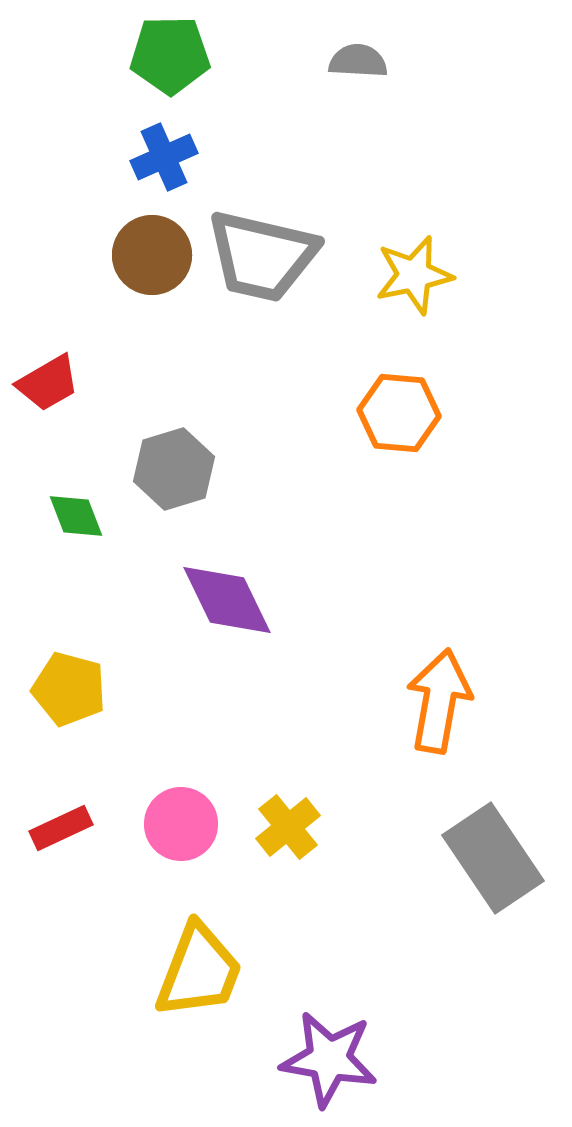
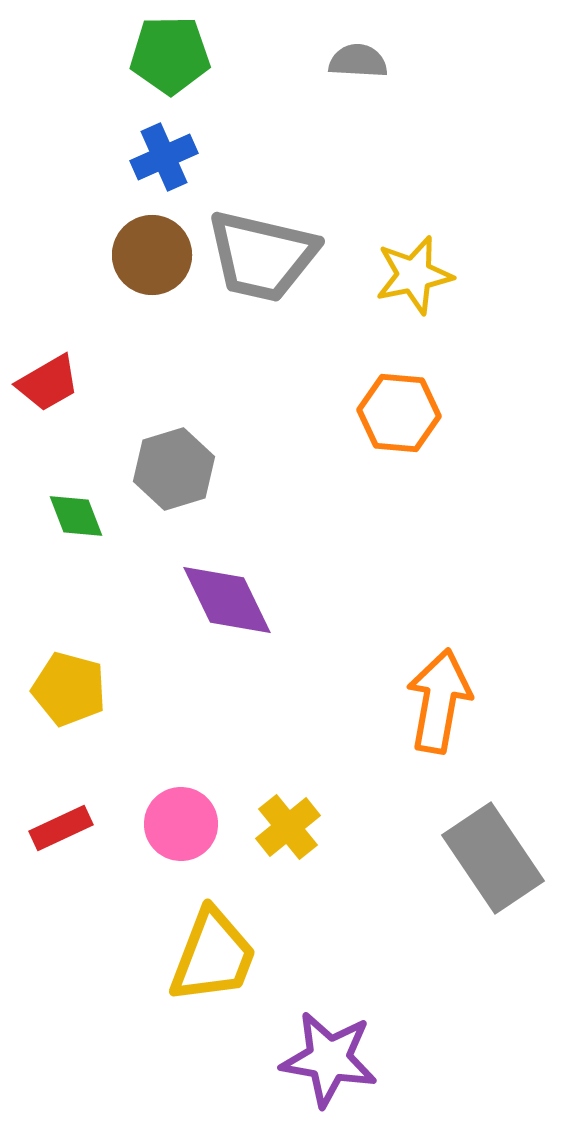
yellow trapezoid: moved 14 px right, 15 px up
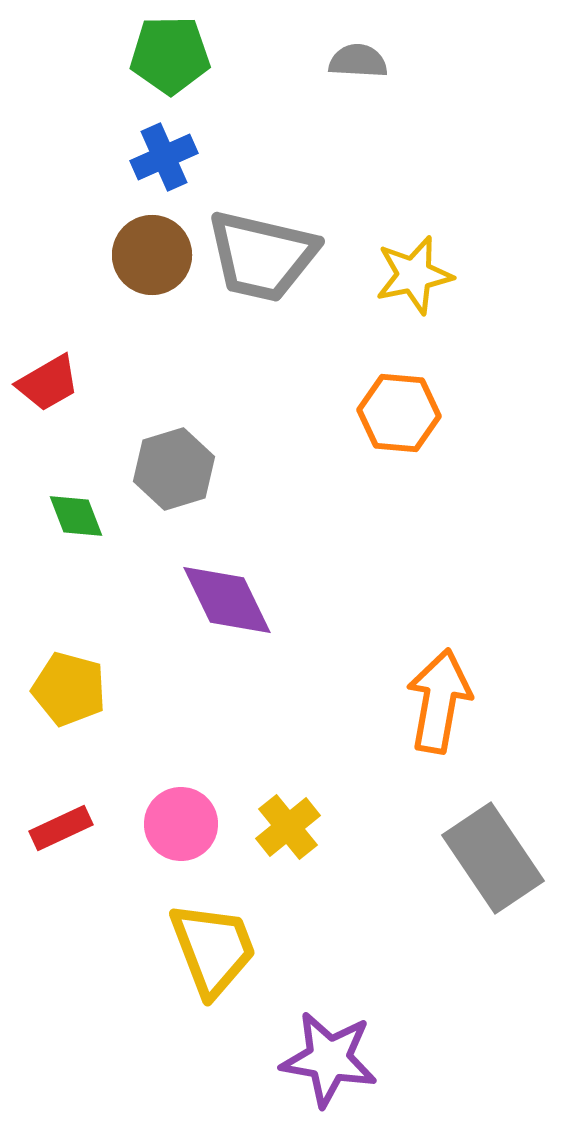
yellow trapezoid: moved 7 px up; rotated 42 degrees counterclockwise
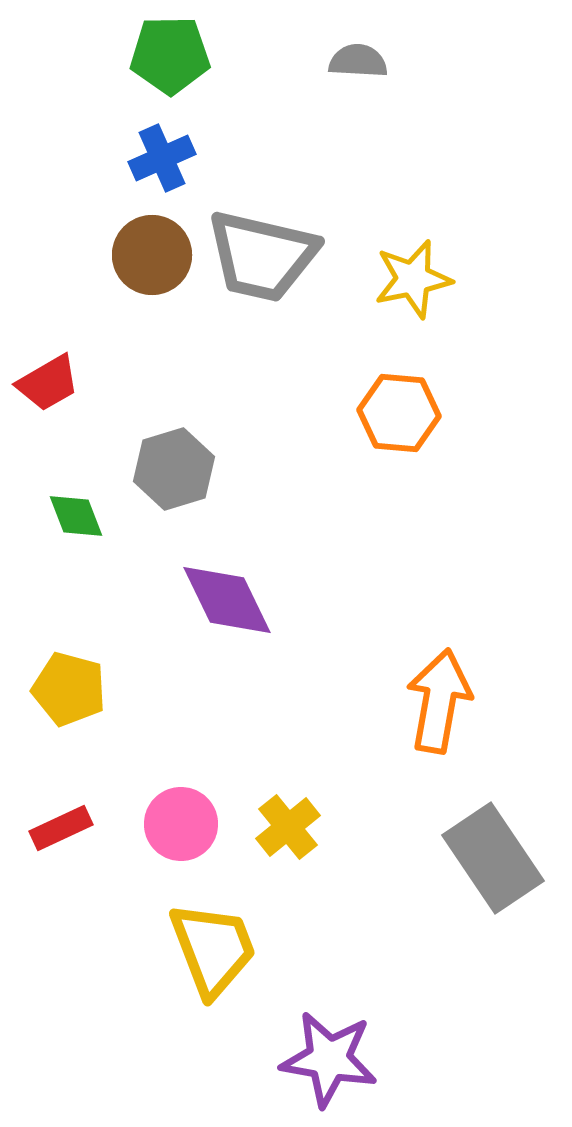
blue cross: moved 2 px left, 1 px down
yellow star: moved 1 px left, 4 px down
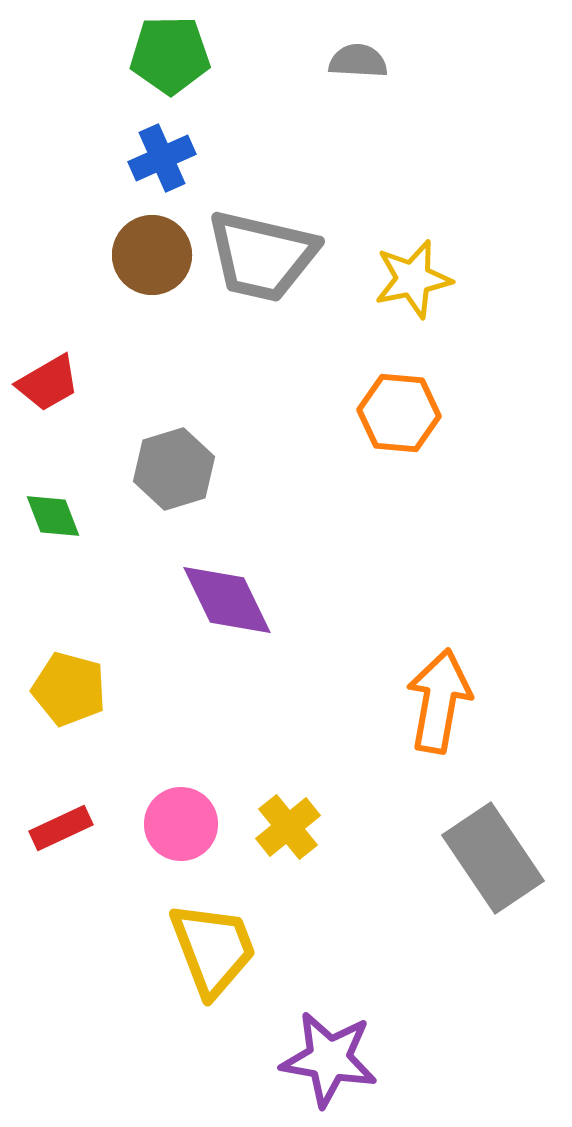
green diamond: moved 23 px left
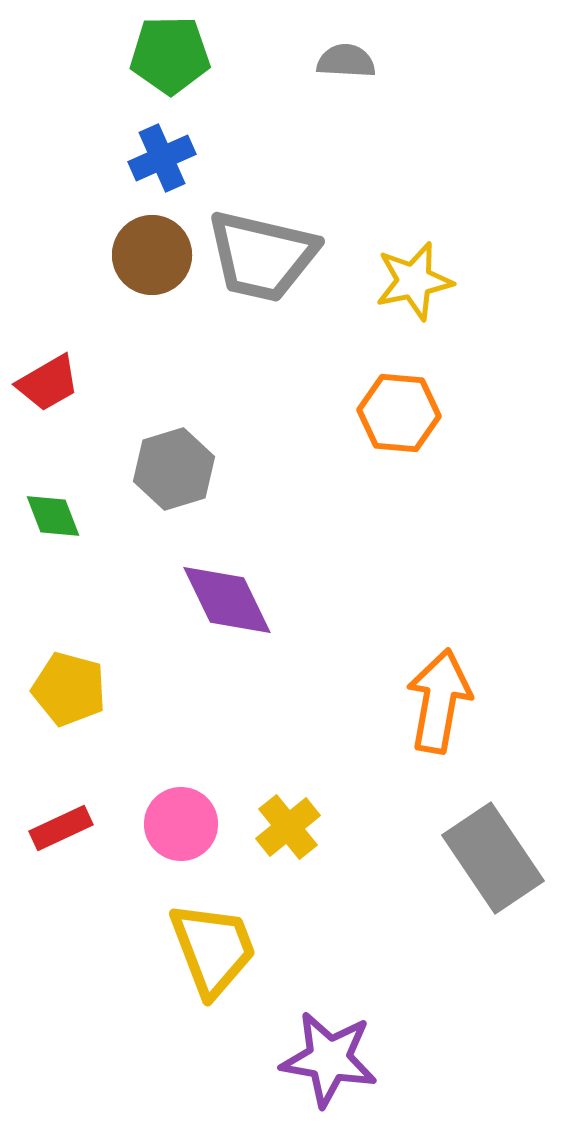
gray semicircle: moved 12 px left
yellow star: moved 1 px right, 2 px down
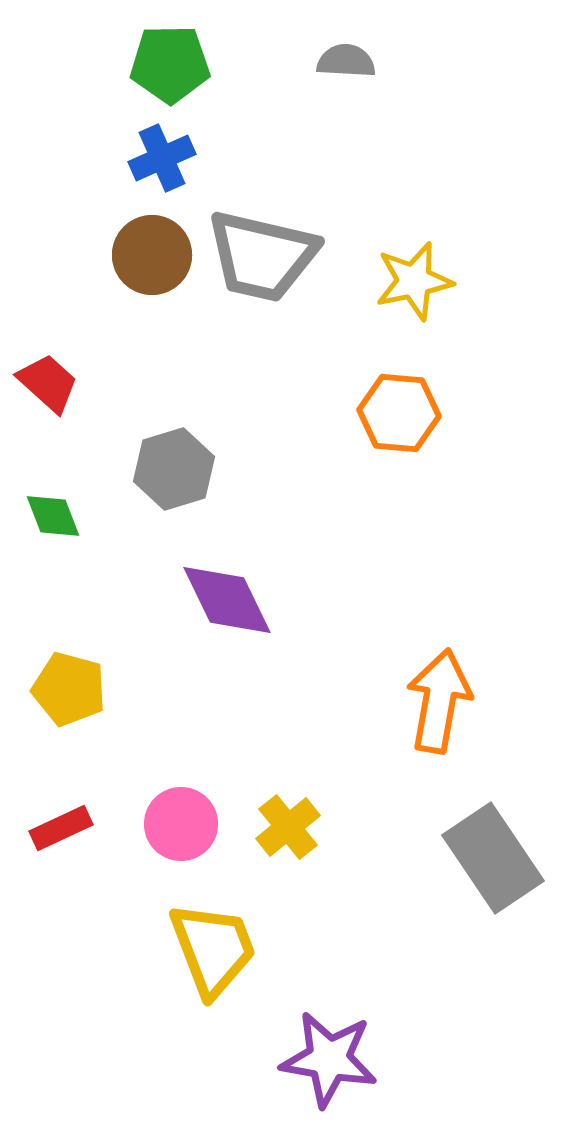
green pentagon: moved 9 px down
red trapezoid: rotated 108 degrees counterclockwise
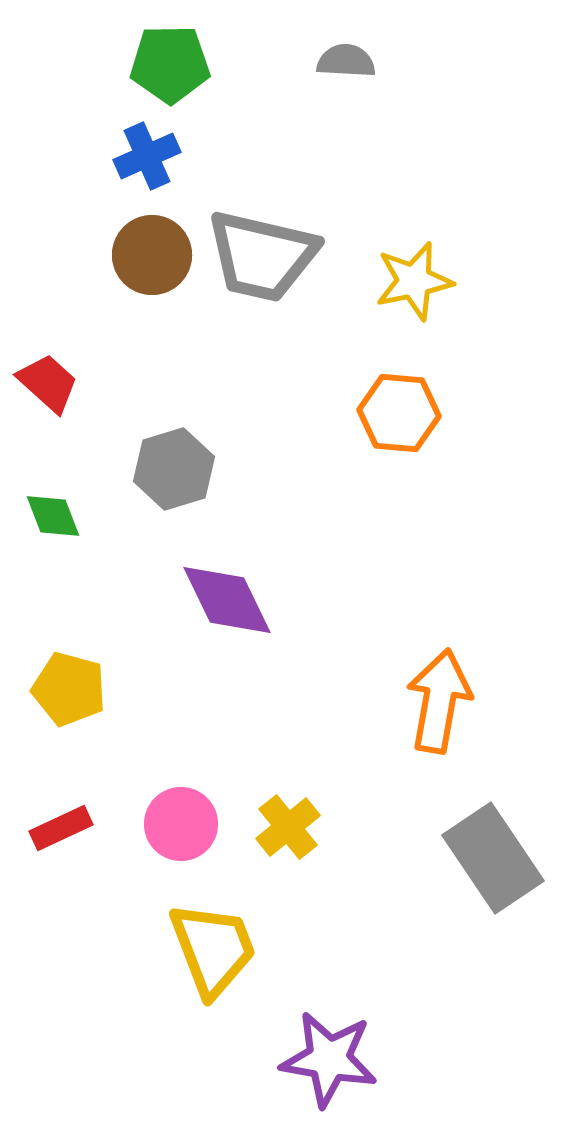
blue cross: moved 15 px left, 2 px up
